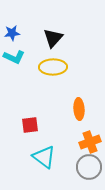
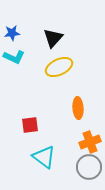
yellow ellipse: moved 6 px right; rotated 24 degrees counterclockwise
orange ellipse: moved 1 px left, 1 px up
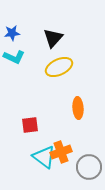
orange cross: moved 29 px left, 10 px down
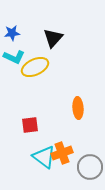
yellow ellipse: moved 24 px left
orange cross: moved 1 px right, 1 px down
gray circle: moved 1 px right
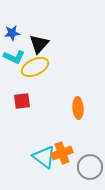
black triangle: moved 14 px left, 6 px down
red square: moved 8 px left, 24 px up
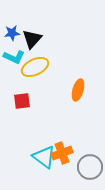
black triangle: moved 7 px left, 5 px up
orange ellipse: moved 18 px up; rotated 20 degrees clockwise
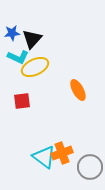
cyan L-shape: moved 4 px right
orange ellipse: rotated 45 degrees counterclockwise
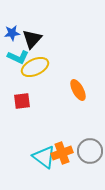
gray circle: moved 16 px up
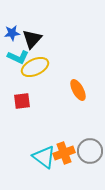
orange cross: moved 2 px right
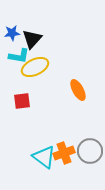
cyan L-shape: moved 1 px right, 1 px up; rotated 15 degrees counterclockwise
